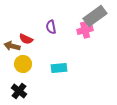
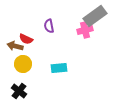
purple semicircle: moved 2 px left, 1 px up
brown arrow: moved 3 px right
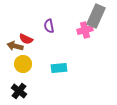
gray rectangle: moved 1 px right; rotated 30 degrees counterclockwise
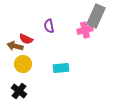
cyan rectangle: moved 2 px right
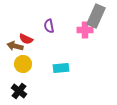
pink cross: rotated 14 degrees clockwise
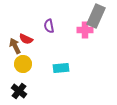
brown arrow: rotated 49 degrees clockwise
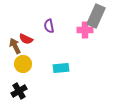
black cross: rotated 21 degrees clockwise
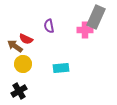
gray rectangle: moved 1 px down
brown arrow: rotated 28 degrees counterclockwise
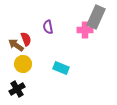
purple semicircle: moved 1 px left, 1 px down
red semicircle: rotated 136 degrees counterclockwise
brown arrow: moved 1 px right, 1 px up
cyan rectangle: rotated 28 degrees clockwise
black cross: moved 2 px left, 2 px up
